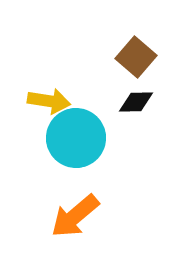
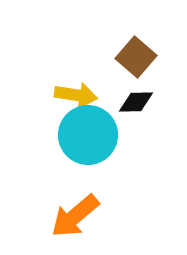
yellow arrow: moved 27 px right, 6 px up
cyan circle: moved 12 px right, 3 px up
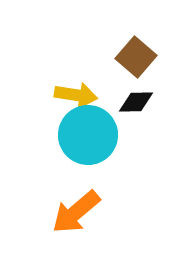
orange arrow: moved 1 px right, 4 px up
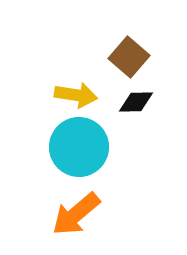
brown square: moved 7 px left
cyan circle: moved 9 px left, 12 px down
orange arrow: moved 2 px down
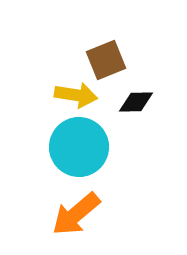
brown square: moved 23 px left, 3 px down; rotated 27 degrees clockwise
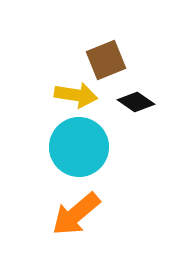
black diamond: rotated 36 degrees clockwise
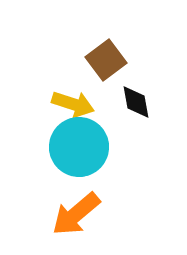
brown square: rotated 15 degrees counterclockwise
yellow arrow: moved 3 px left, 9 px down; rotated 9 degrees clockwise
black diamond: rotated 45 degrees clockwise
